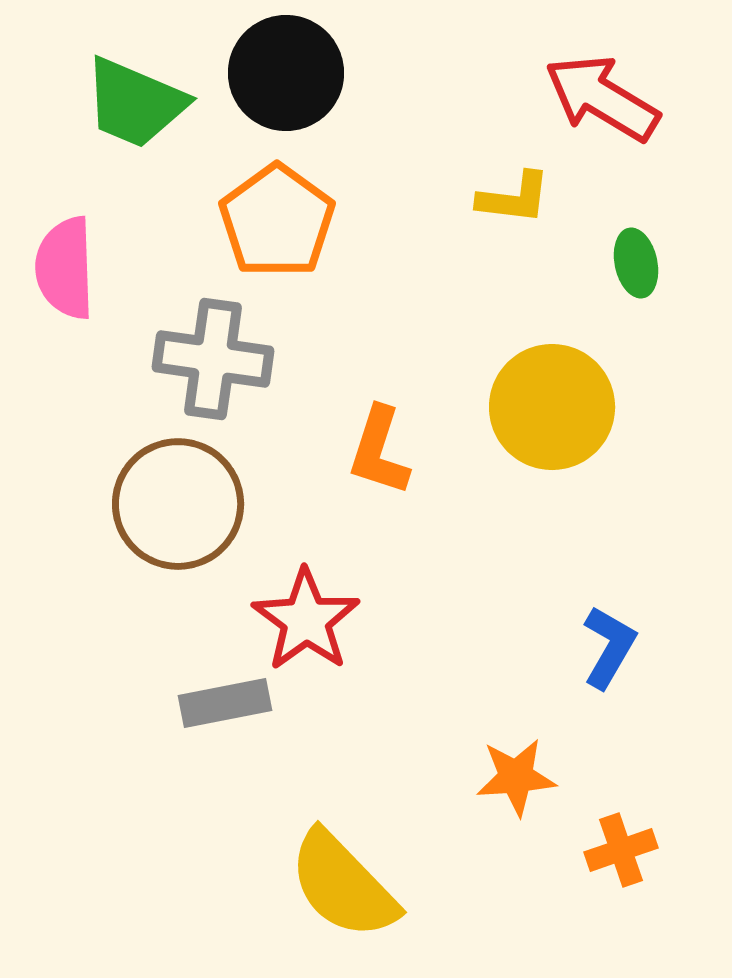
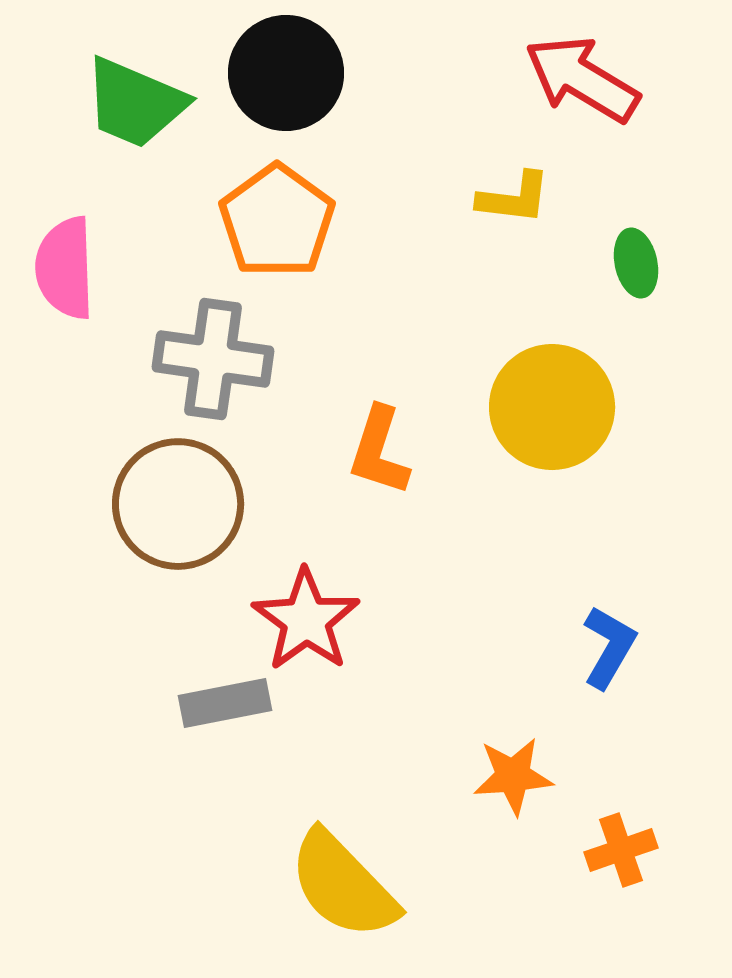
red arrow: moved 20 px left, 19 px up
orange star: moved 3 px left, 1 px up
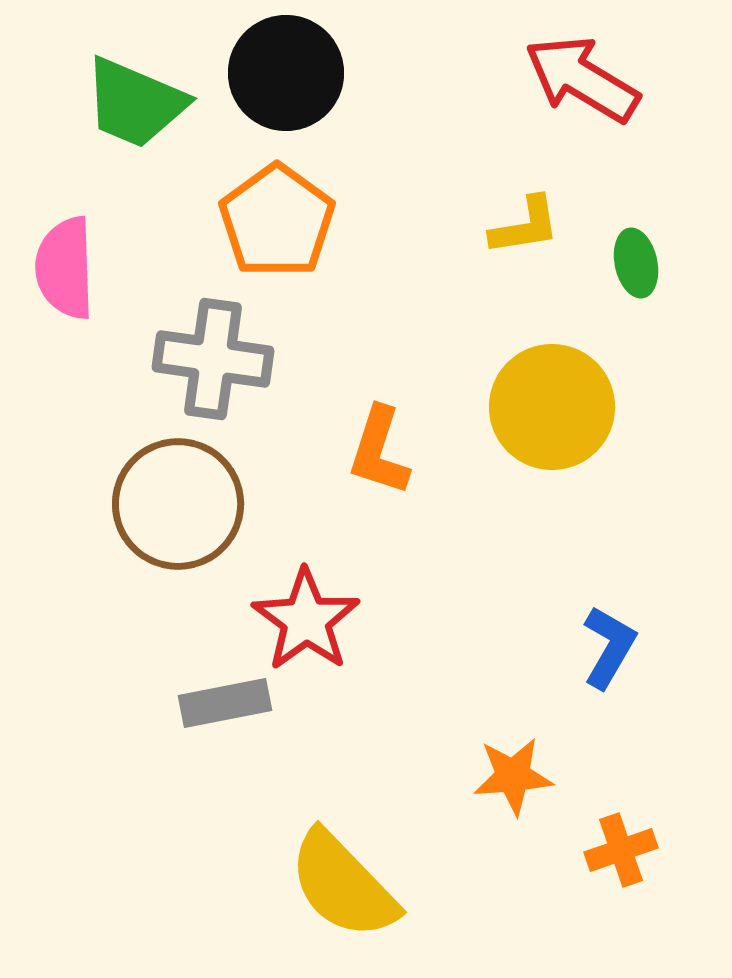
yellow L-shape: moved 11 px right, 28 px down; rotated 16 degrees counterclockwise
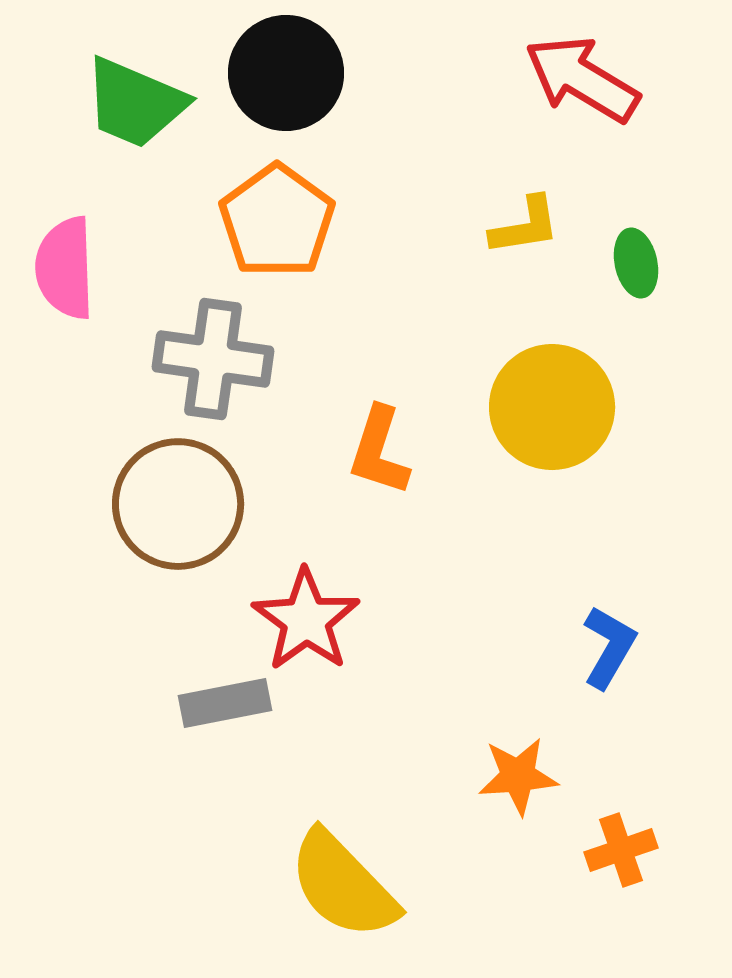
orange star: moved 5 px right
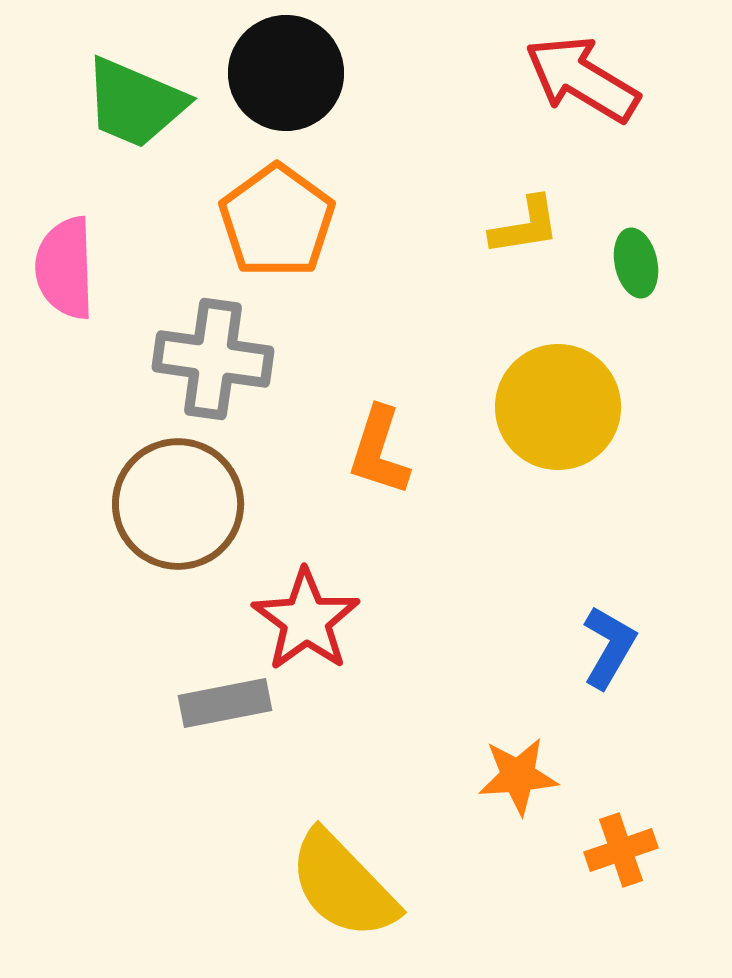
yellow circle: moved 6 px right
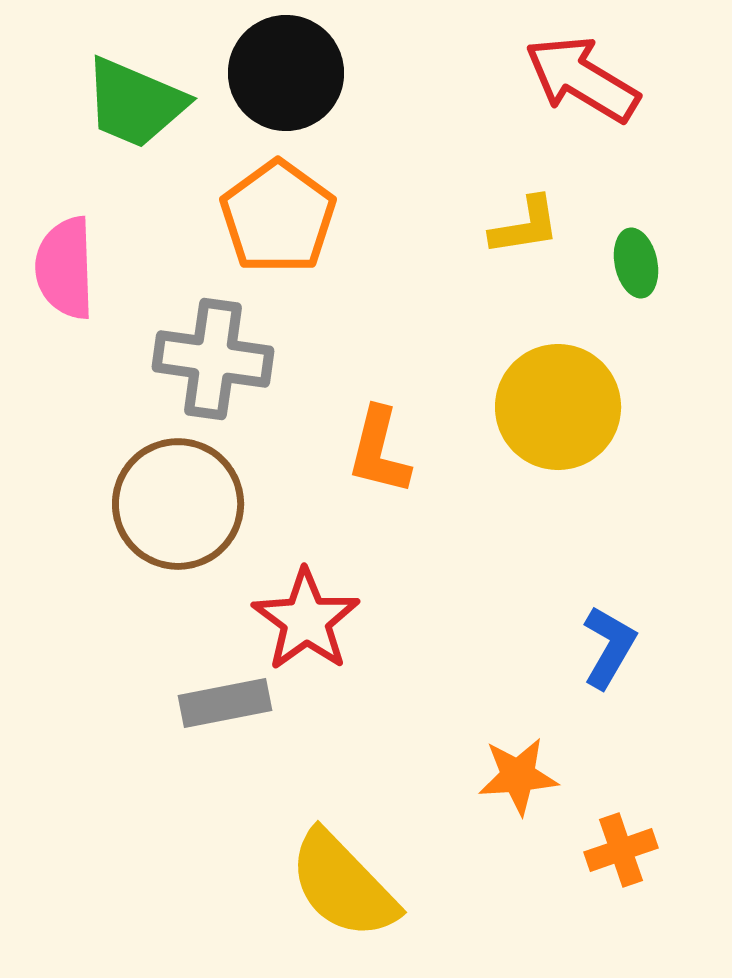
orange pentagon: moved 1 px right, 4 px up
orange L-shape: rotated 4 degrees counterclockwise
